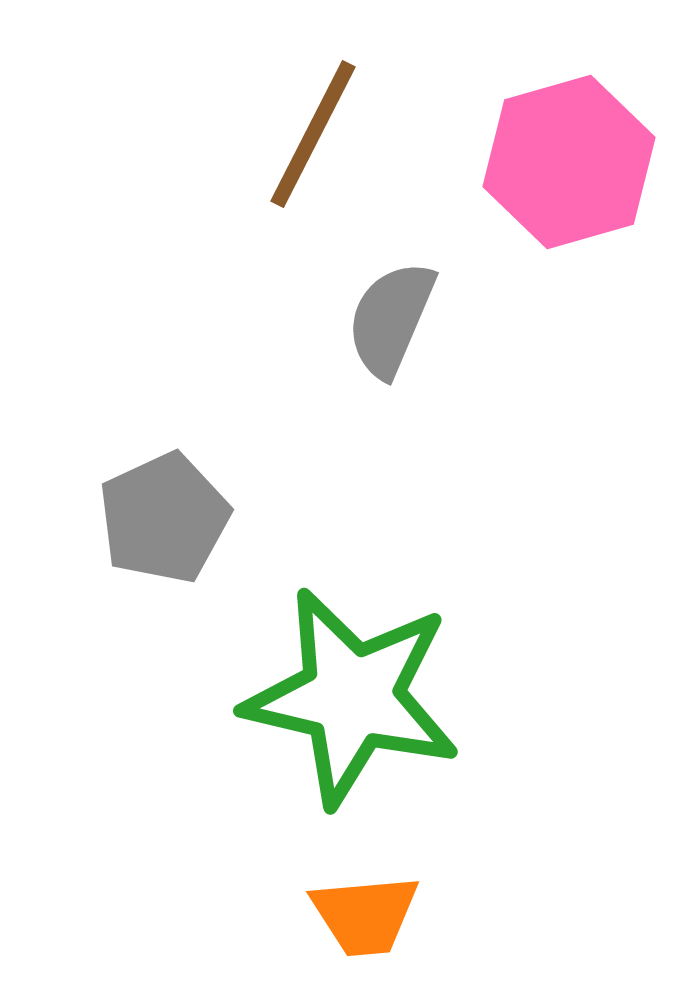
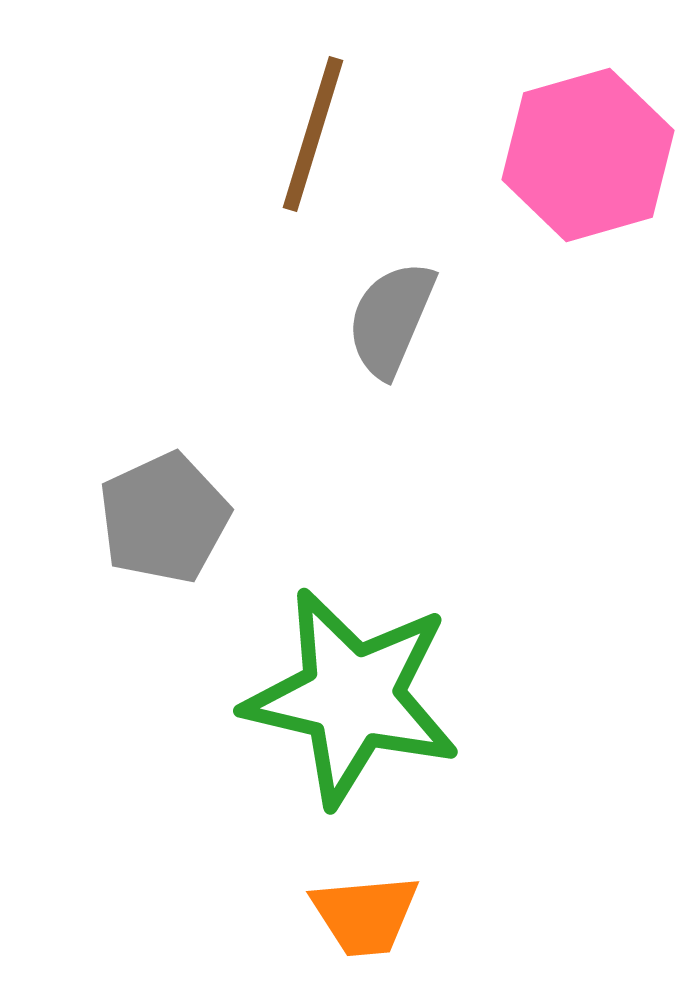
brown line: rotated 10 degrees counterclockwise
pink hexagon: moved 19 px right, 7 px up
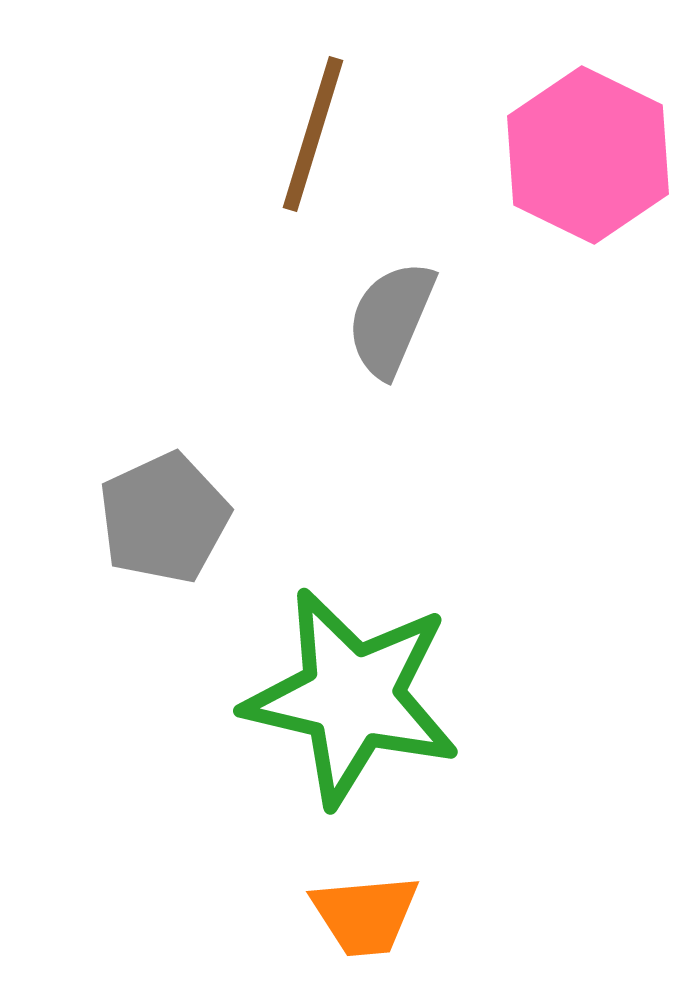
pink hexagon: rotated 18 degrees counterclockwise
